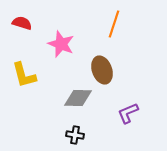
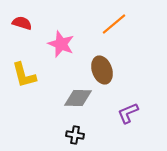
orange line: rotated 32 degrees clockwise
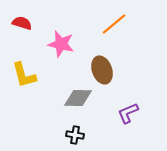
pink star: rotated 8 degrees counterclockwise
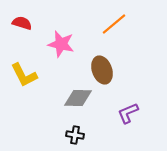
yellow L-shape: rotated 12 degrees counterclockwise
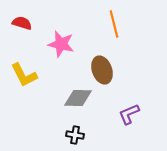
orange line: rotated 64 degrees counterclockwise
purple L-shape: moved 1 px right, 1 px down
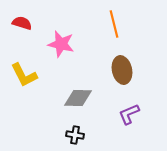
brown ellipse: moved 20 px right; rotated 8 degrees clockwise
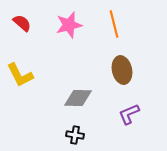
red semicircle: rotated 24 degrees clockwise
pink star: moved 8 px right, 19 px up; rotated 28 degrees counterclockwise
yellow L-shape: moved 4 px left
